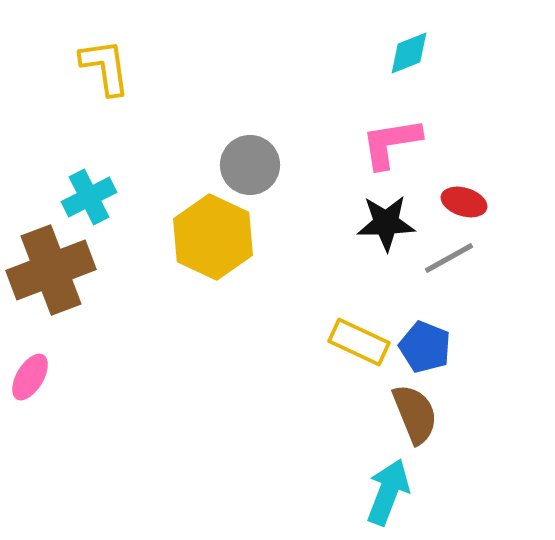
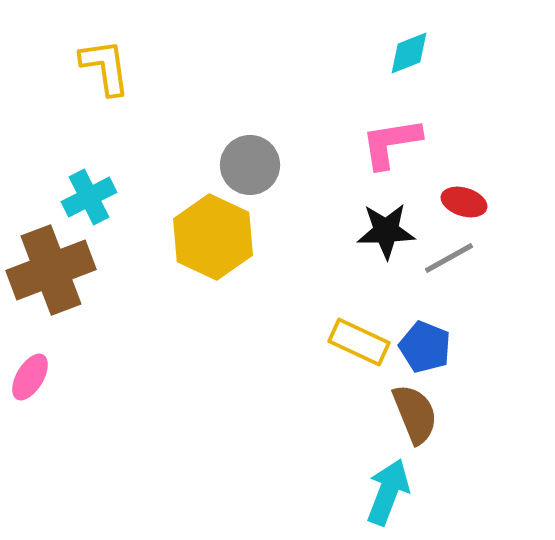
black star: moved 8 px down
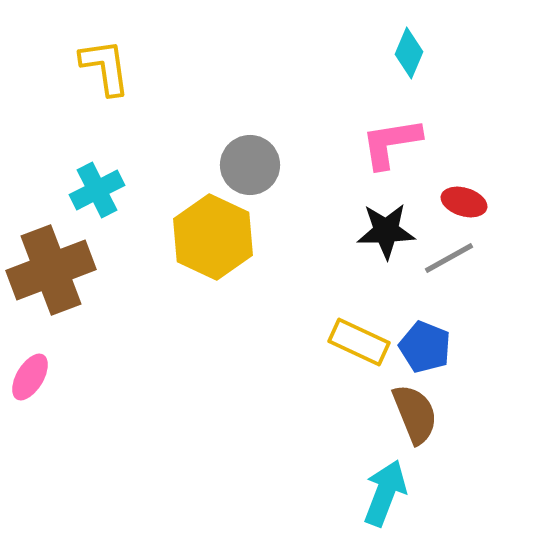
cyan diamond: rotated 45 degrees counterclockwise
cyan cross: moved 8 px right, 7 px up
cyan arrow: moved 3 px left, 1 px down
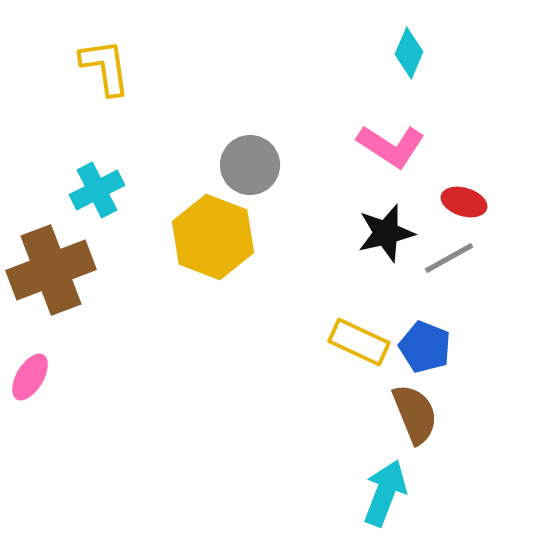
pink L-shape: moved 3 px down; rotated 138 degrees counterclockwise
black star: moved 2 px down; rotated 12 degrees counterclockwise
yellow hexagon: rotated 4 degrees counterclockwise
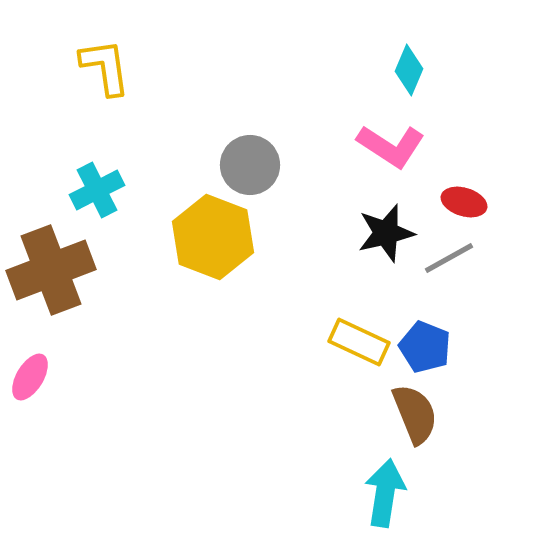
cyan diamond: moved 17 px down
cyan arrow: rotated 12 degrees counterclockwise
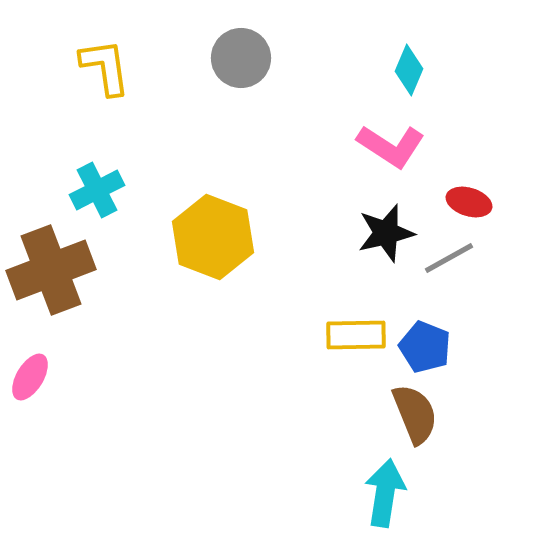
gray circle: moved 9 px left, 107 px up
red ellipse: moved 5 px right
yellow rectangle: moved 3 px left, 7 px up; rotated 26 degrees counterclockwise
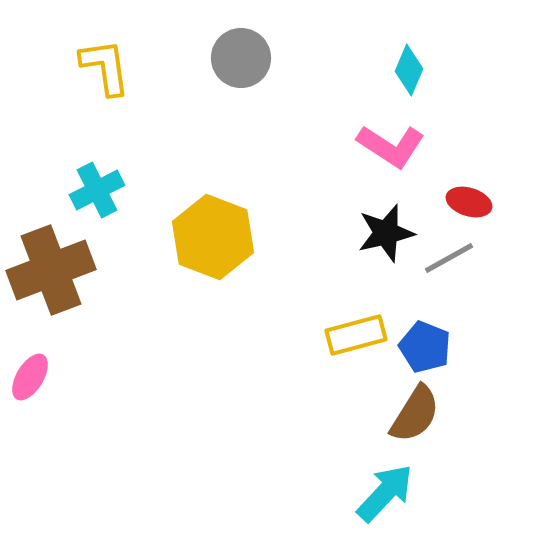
yellow rectangle: rotated 14 degrees counterclockwise
brown semicircle: rotated 54 degrees clockwise
cyan arrow: rotated 34 degrees clockwise
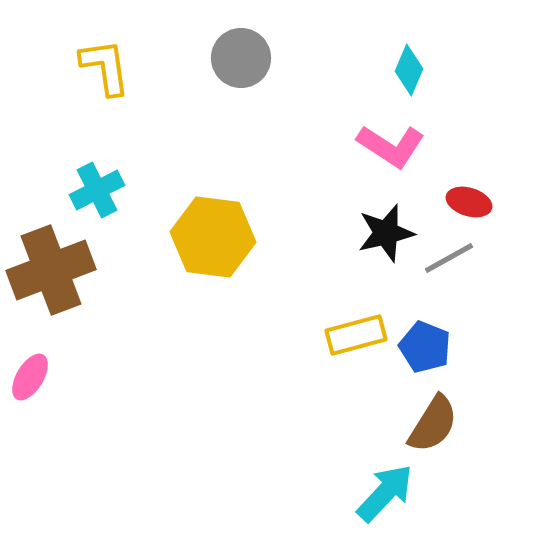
yellow hexagon: rotated 14 degrees counterclockwise
brown semicircle: moved 18 px right, 10 px down
